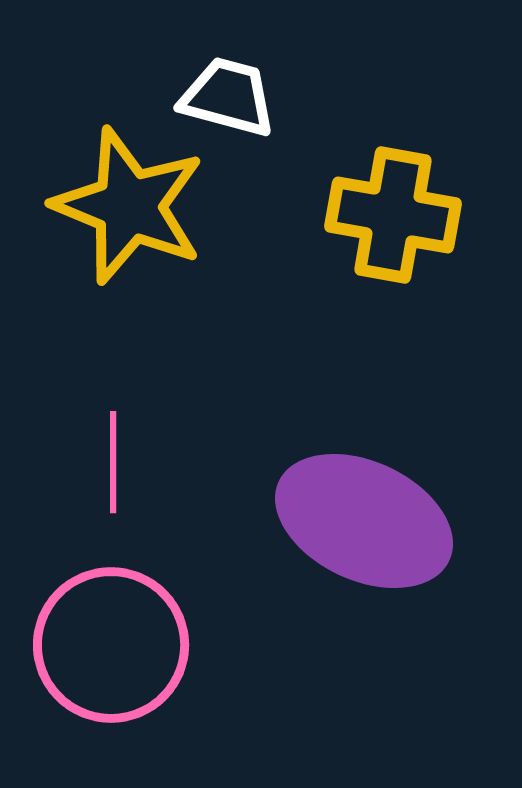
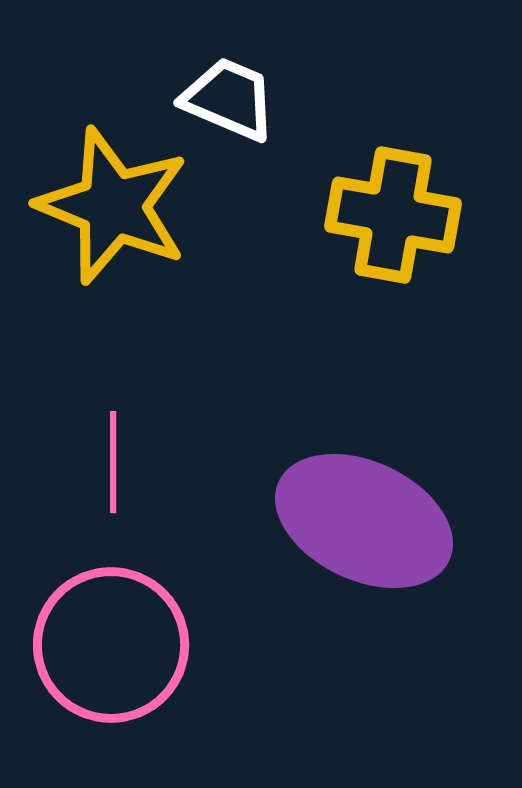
white trapezoid: moved 1 px right, 2 px down; rotated 8 degrees clockwise
yellow star: moved 16 px left
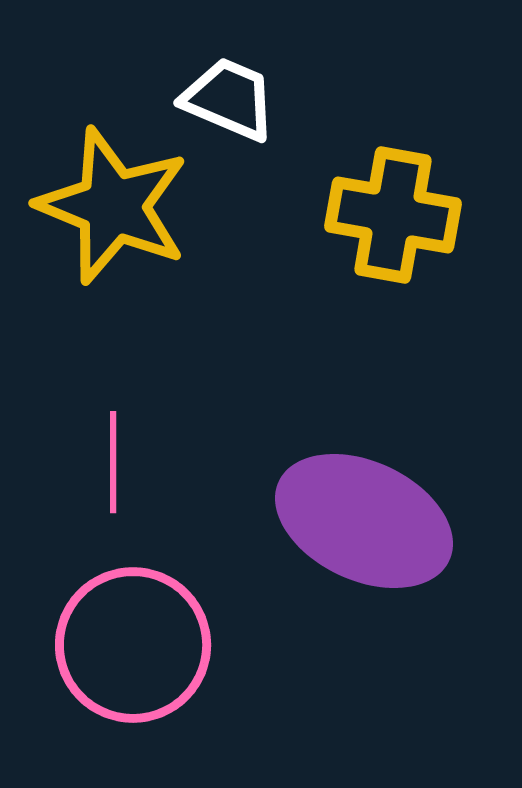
pink circle: moved 22 px right
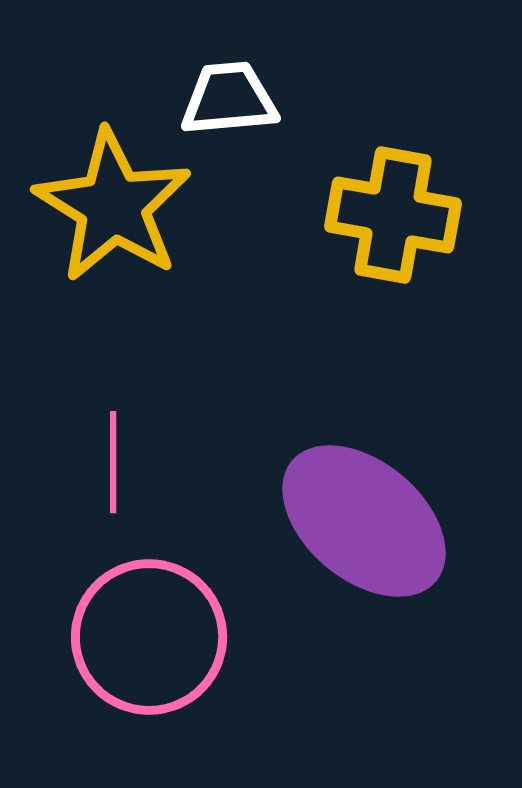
white trapezoid: rotated 28 degrees counterclockwise
yellow star: rotated 10 degrees clockwise
purple ellipse: rotated 15 degrees clockwise
pink circle: moved 16 px right, 8 px up
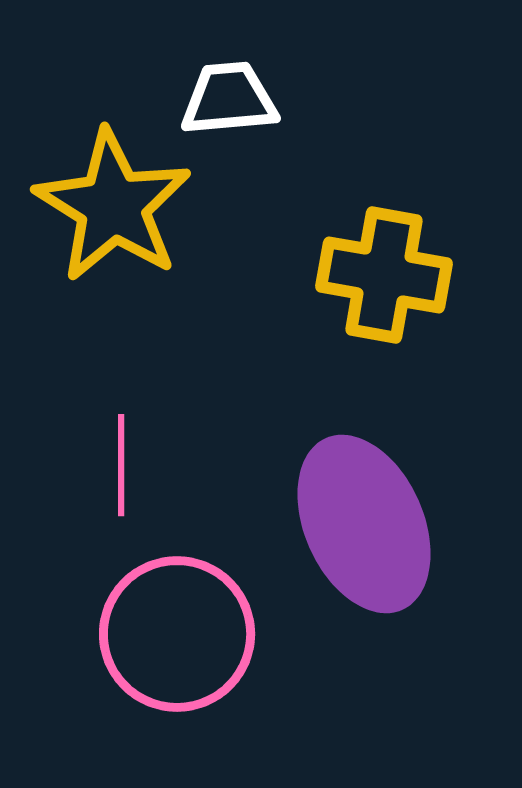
yellow cross: moved 9 px left, 60 px down
pink line: moved 8 px right, 3 px down
purple ellipse: moved 3 px down; rotated 26 degrees clockwise
pink circle: moved 28 px right, 3 px up
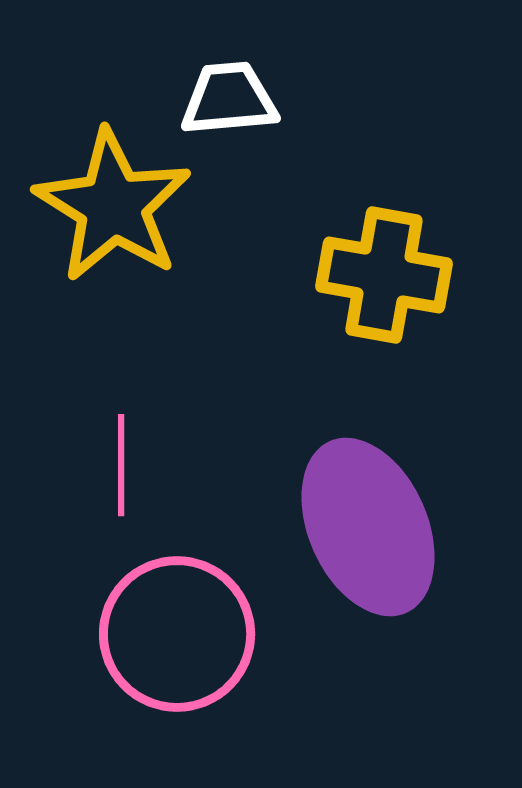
purple ellipse: moved 4 px right, 3 px down
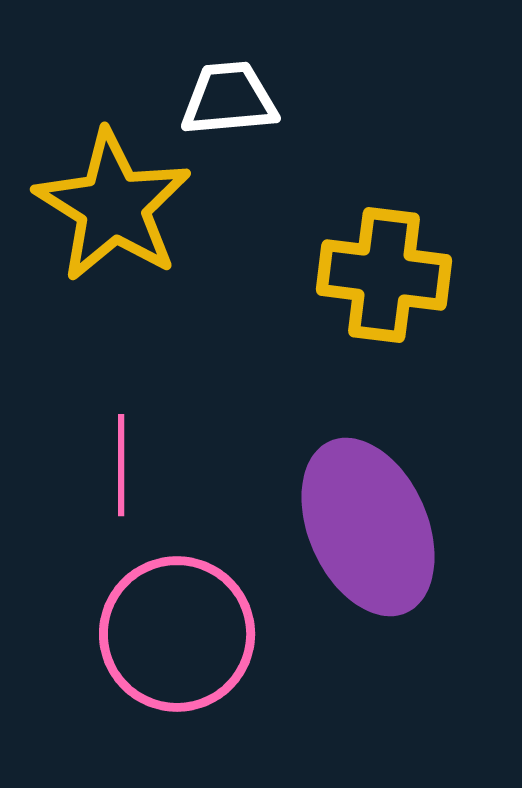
yellow cross: rotated 3 degrees counterclockwise
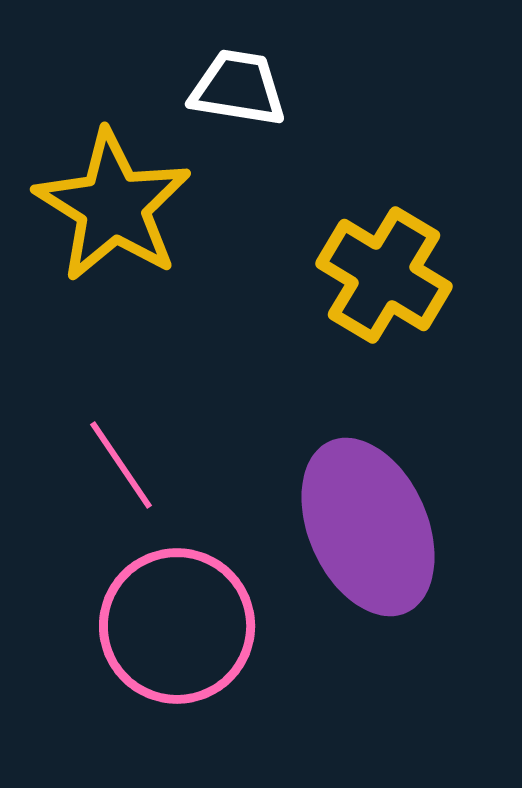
white trapezoid: moved 9 px right, 11 px up; rotated 14 degrees clockwise
yellow cross: rotated 24 degrees clockwise
pink line: rotated 34 degrees counterclockwise
pink circle: moved 8 px up
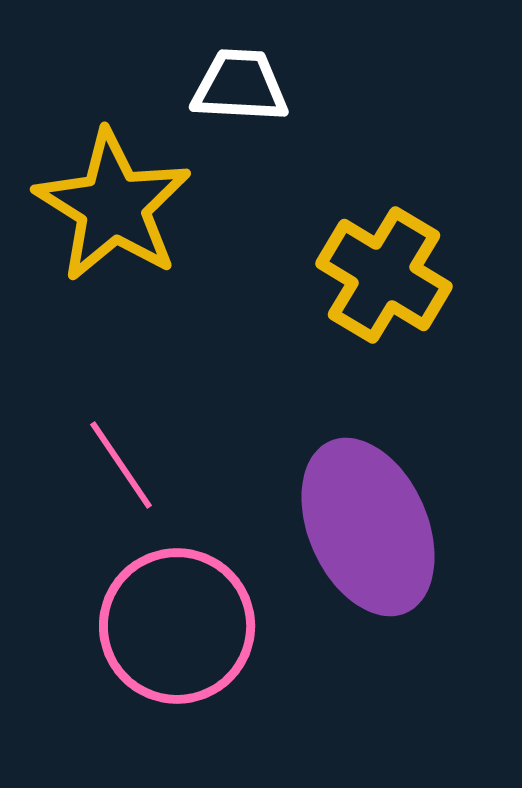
white trapezoid: moved 2 px right, 2 px up; rotated 6 degrees counterclockwise
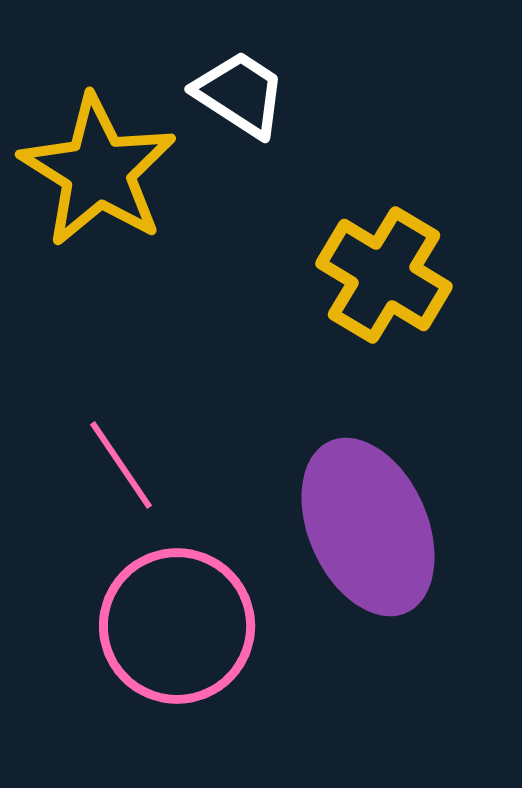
white trapezoid: moved 8 px down; rotated 30 degrees clockwise
yellow star: moved 15 px left, 35 px up
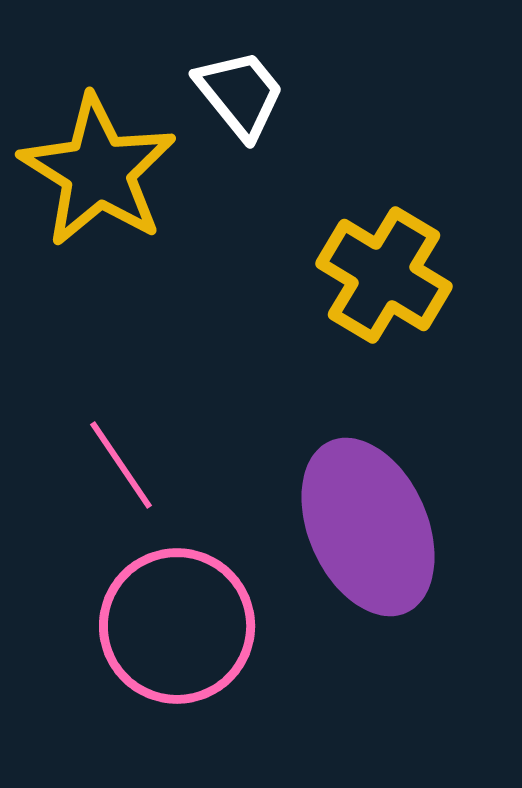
white trapezoid: rotated 18 degrees clockwise
